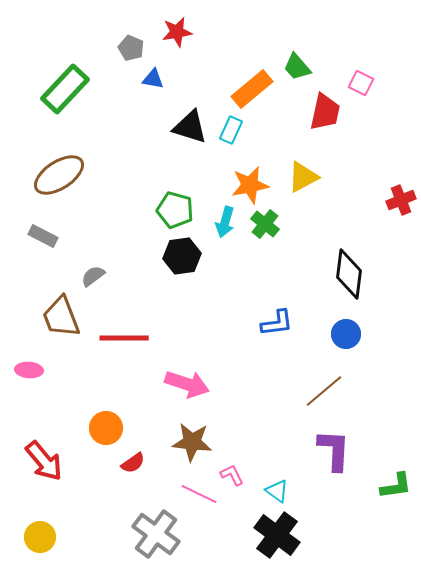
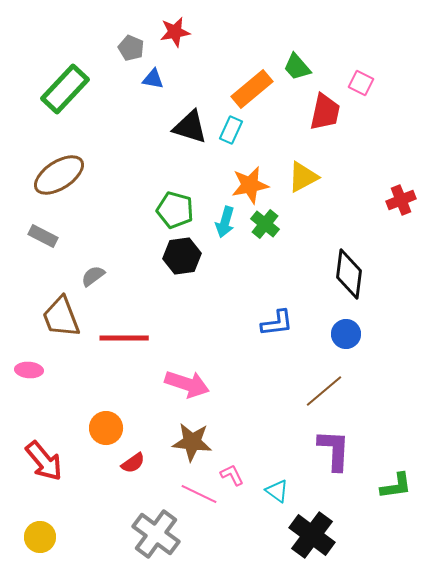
red star: moved 2 px left
black cross: moved 35 px right
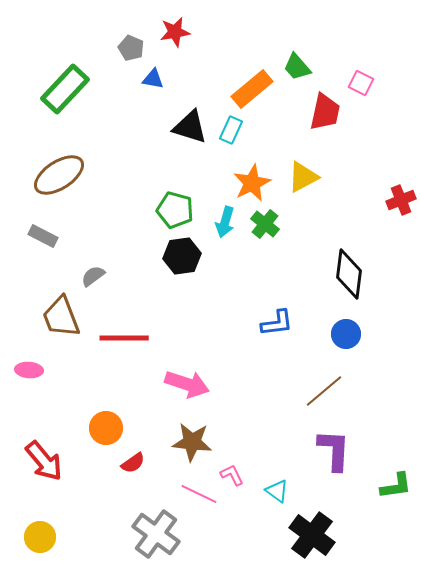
orange star: moved 2 px right, 2 px up; rotated 15 degrees counterclockwise
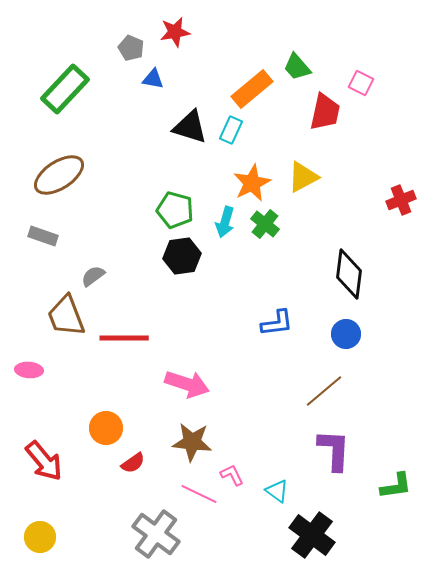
gray rectangle: rotated 8 degrees counterclockwise
brown trapezoid: moved 5 px right, 1 px up
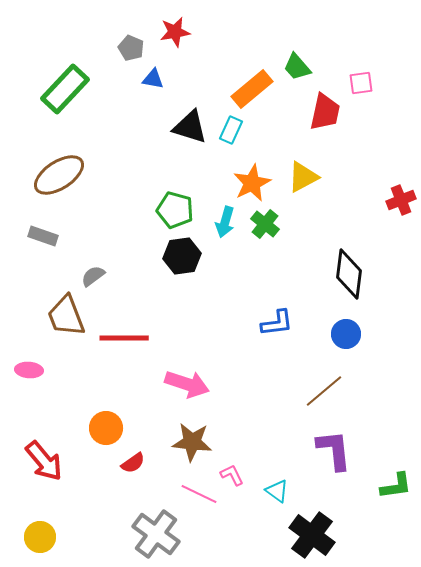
pink square: rotated 35 degrees counterclockwise
purple L-shape: rotated 9 degrees counterclockwise
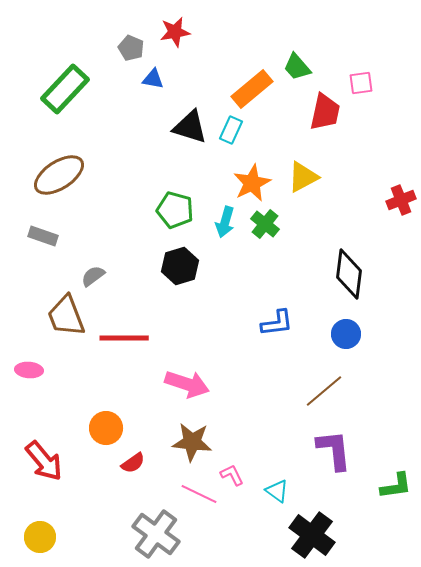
black hexagon: moved 2 px left, 10 px down; rotated 9 degrees counterclockwise
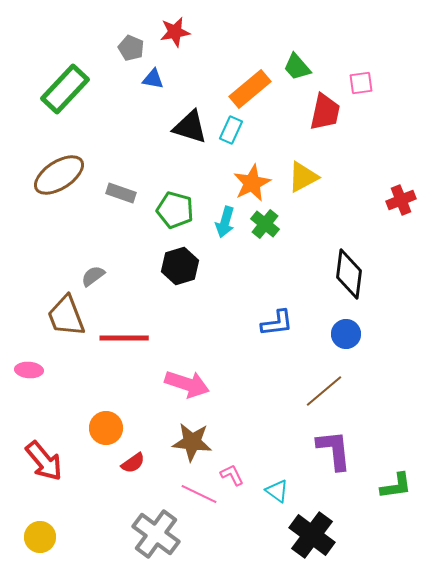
orange rectangle: moved 2 px left
gray rectangle: moved 78 px right, 43 px up
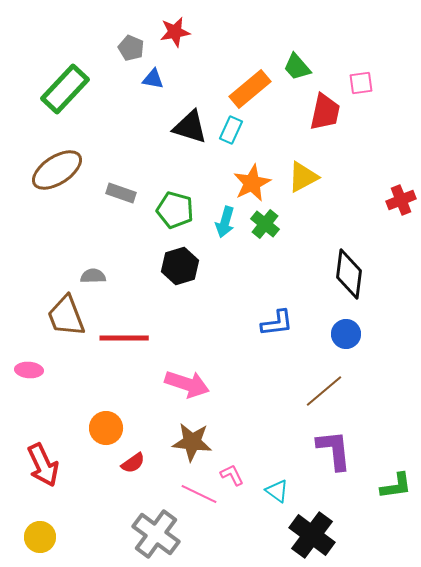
brown ellipse: moved 2 px left, 5 px up
gray semicircle: rotated 35 degrees clockwise
red arrow: moved 1 px left, 4 px down; rotated 15 degrees clockwise
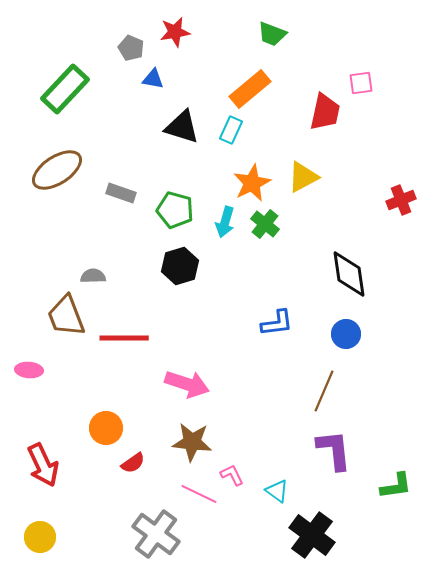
green trapezoid: moved 25 px left, 33 px up; rotated 28 degrees counterclockwise
black triangle: moved 8 px left
black diamond: rotated 15 degrees counterclockwise
brown line: rotated 27 degrees counterclockwise
